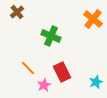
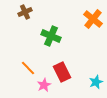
brown cross: moved 8 px right; rotated 16 degrees clockwise
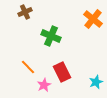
orange line: moved 1 px up
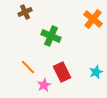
cyan star: moved 10 px up
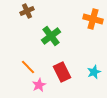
brown cross: moved 2 px right, 1 px up
orange cross: rotated 24 degrees counterclockwise
green cross: rotated 30 degrees clockwise
cyan star: moved 2 px left
pink star: moved 5 px left
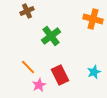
red rectangle: moved 2 px left, 3 px down
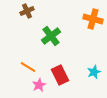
orange line: rotated 14 degrees counterclockwise
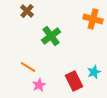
brown cross: rotated 24 degrees counterclockwise
red rectangle: moved 14 px right, 6 px down
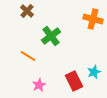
orange line: moved 11 px up
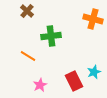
green cross: rotated 30 degrees clockwise
pink star: moved 1 px right
